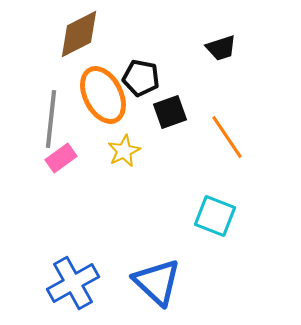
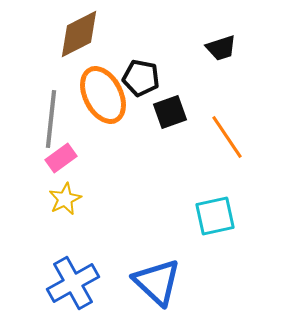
yellow star: moved 59 px left, 48 px down
cyan square: rotated 33 degrees counterclockwise
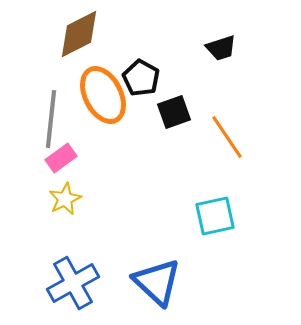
black pentagon: rotated 18 degrees clockwise
black square: moved 4 px right
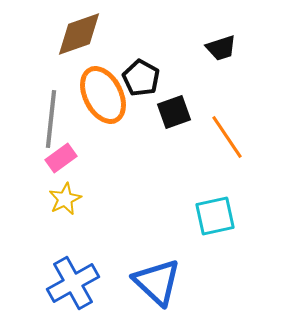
brown diamond: rotated 8 degrees clockwise
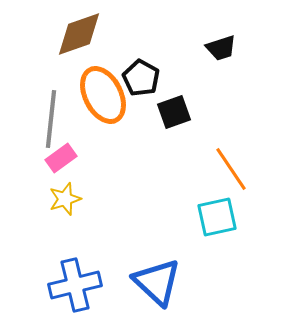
orange line: moved 4 px right, 32 px down
yellow star: rotated 8 degrees clockwise
cyan square: moved 2 px right, 1 px down
blue cross: moved 2 px right, 2 px down; rotated 15 degrees clockwise
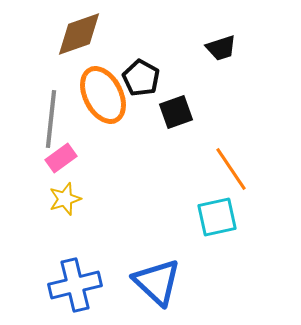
black square: moved 2 px right
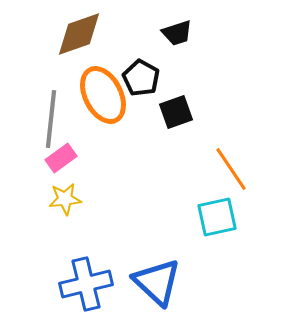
black trapezoid: moved 44 px left, 15 px up
yellow star: rotated 12 degrees clockwise
blue cross: moved 11 px right, 1 px up
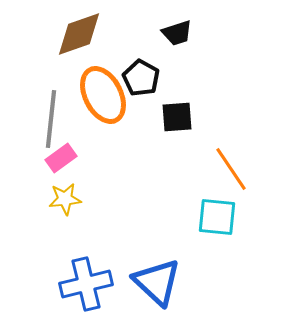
black square: moved 1 px right, 5 px down; rotated 16 degrees clockwise
cyan square: rotated 18 degrees clockwise
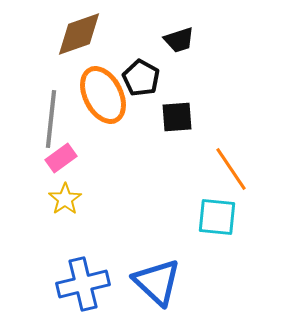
black trapezoid: moved 2 px right, 7 px down
yellow star: rotated 28 degrees counterclockwise
blue cross: moved 3 px left
